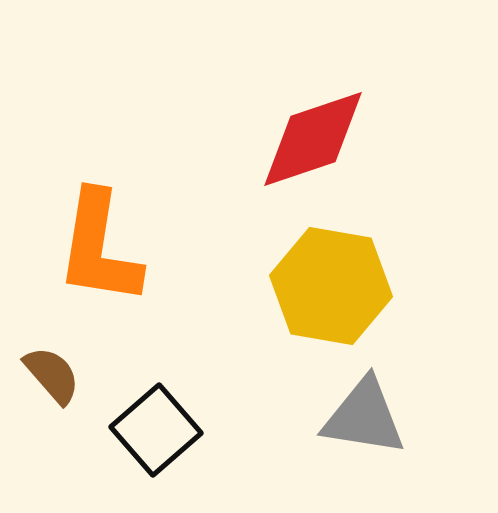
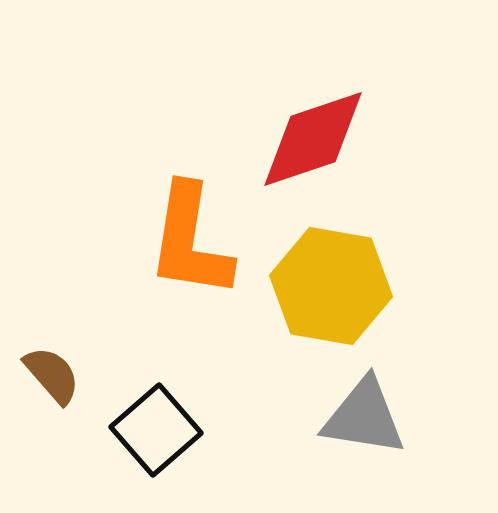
orange L-shape: moved 91 px right, 7 px up
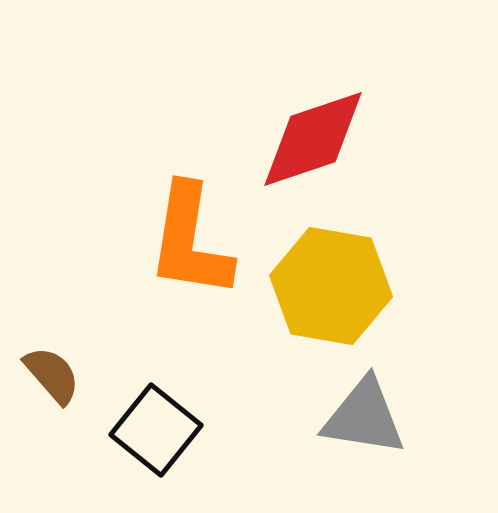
black square: rotated 10 degrees counterclockwise
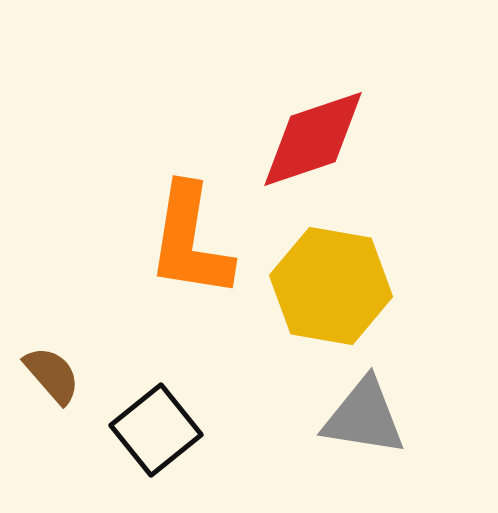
black square: rotated 12 degrees clockwise
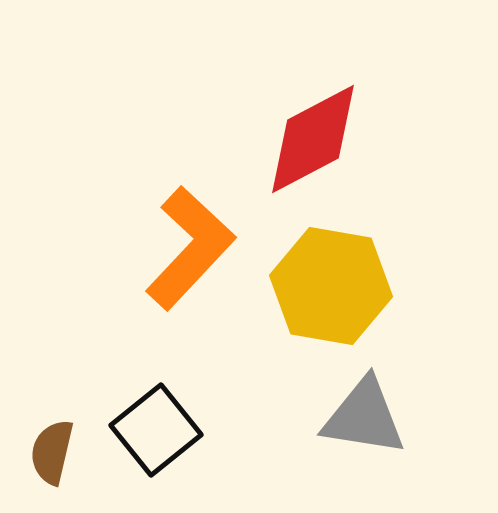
red diamond: rotated 9 degrees counterclockwise
orange L-shape: moved 7 px down; rotated 146 degrees counterclockwise
brown semicircle: moved 77 px down; rotated 126 degrees counterclockwise
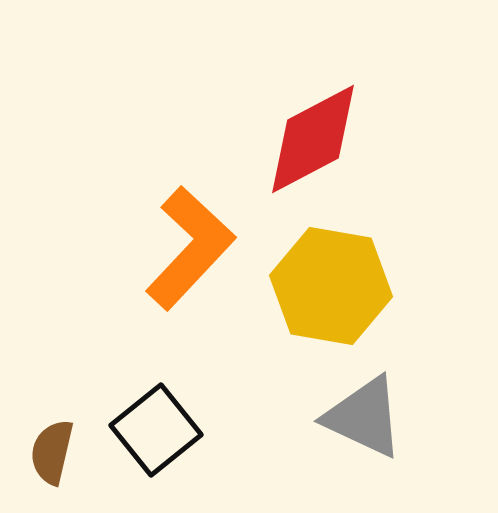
gray triangle: rotated 16 degrees clockwise
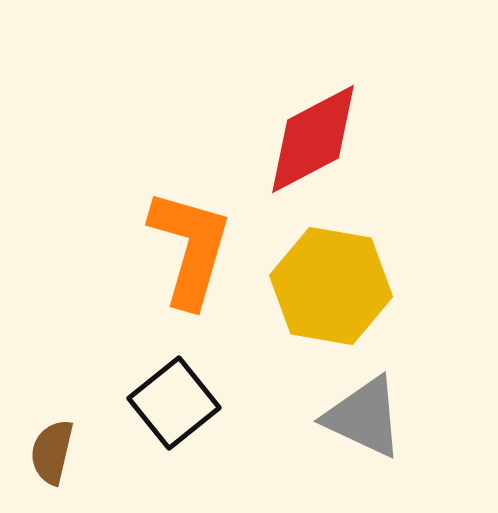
orange L-shape: rotated 27 degrees counterclockwise
black square: moved 18 px right, 27 px up
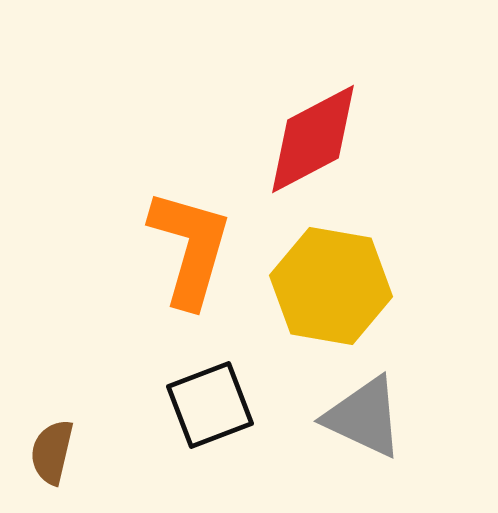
black square: moved 36 px right, 2 px down; rotated 18 degrees clockwise
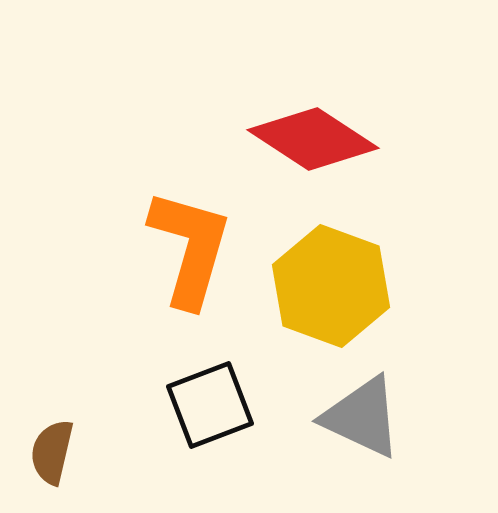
red diamond: rotated 61 degrees clockwise
yellow hexagon: rotated 10 degrees clockwise
gray triangle: moved 2 px left
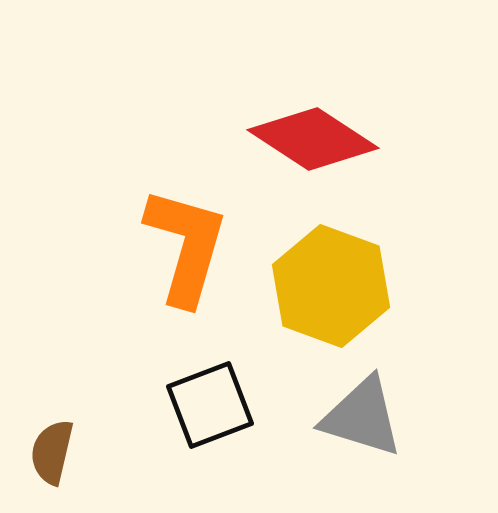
orange L-shape: moved 4 px left, 2 px up
gray triangle: rotated 8 degrees counterclockwise
